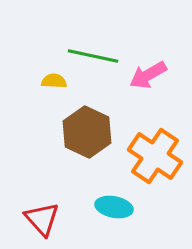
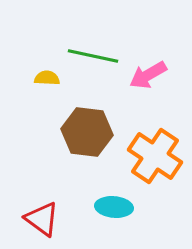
yellow semicircle: moved 7 px left, 3 px up
brown hexagon: rotated 18 degrees counterclockwise
cyan ellipse: rotated 6 degrees counterclockwise
red triangle: rotated 12 degrees counterclockwise
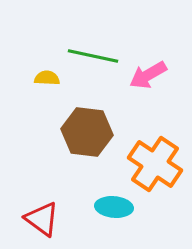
orange cross: moved 8 px down
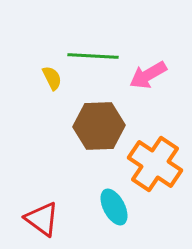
green line: rotated 9 degrees counterclockwise
yellow semicircle: moved 5 px right; rotated 60 degrees clockwise
brown hexagon: moved 12 px right, 6 px up; rotated 9 degrees counterclockwise
cyan ellipse: rotated 57 degrees clockwise
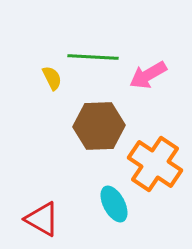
green line: moved 1 px down
cyan ellipse: moved 3 px up
red triangle: rotated 6 degrees counterclockwise
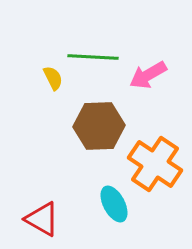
yellow semicircle: moved 1 px right
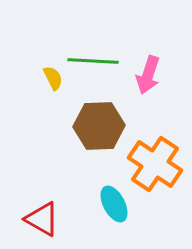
green line: moved 4 px down
pink arrow: rotated 42 degrees counterclockwise
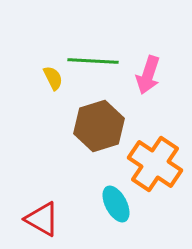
brown hexagon: rotated 15 degrees counterclockwise
cyan ellipse: moved 2 px right
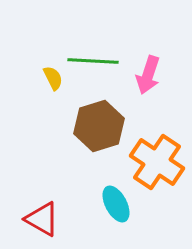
orange cross: moved 2 px right, 2 px up
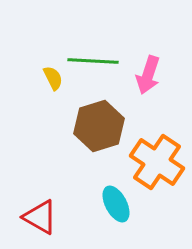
red triangle: moved 2 px left, 2 px up
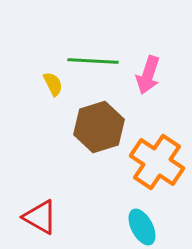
yellow semicircle: moved 6 px down
brown hexagon: moved 1 px down
cyan ellipse: moved 26 px right, 23 px down
